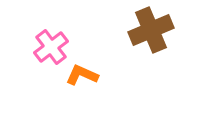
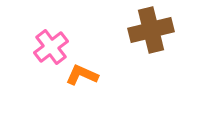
brown cross: rotated 9 degrees clockwise
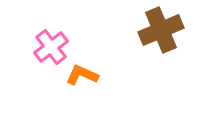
brown cross: moved 10 px right; rotated 9 degrees counterclockwise
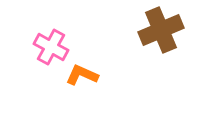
pink cross: rotated 24 degrees counterclockwise
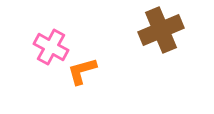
orange L-shape: moved 4 px up; rotated 40 degrees counterclockwise
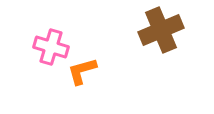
pink cross: rotated 12 degrees counterclockwise
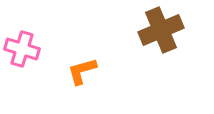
pink cross: moved 29 px left, 2 px down
